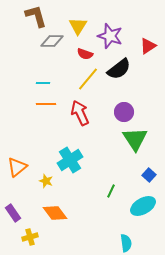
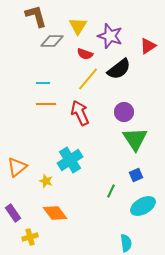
blue square: moved 13 px left; rotated 24 degrees clockwise
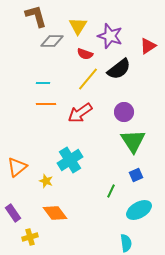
red arrow: rotated 100 degrees counterclockwise
green triangle: moved 2 px left, 2 px down
cyan ellipse: moved 4 px left, 4 px down
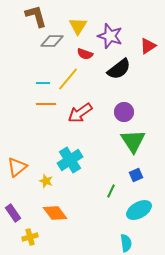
yellow line: moved 20 px left
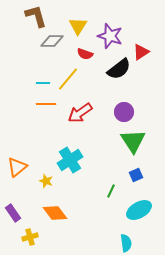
red triangle: moved 7 px left, 6 px down
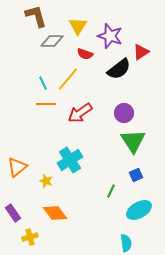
cyan line: rotated 64 degrees clockwise
purple circle: moved 1 px down
